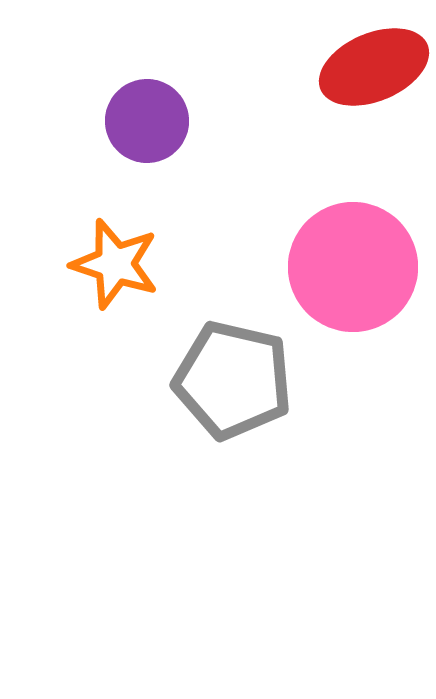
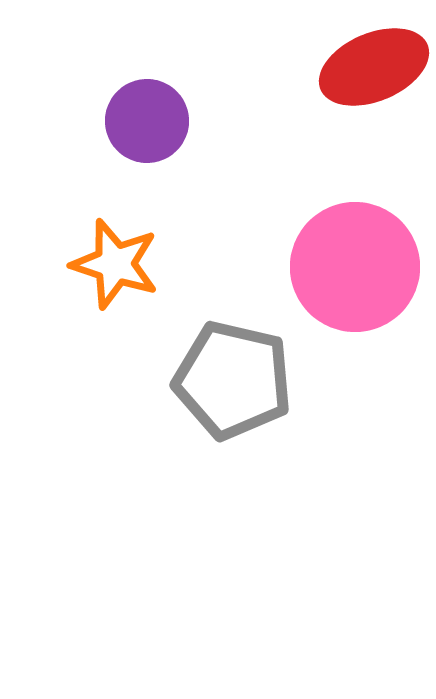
pink circle: moved 2 px right
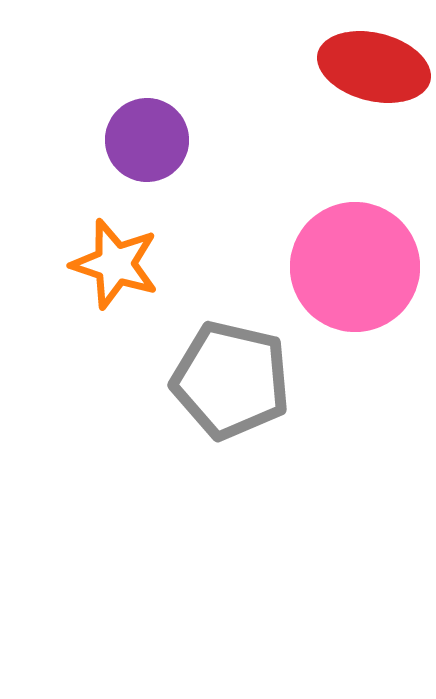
red ellipse: rotated 37 degrees clockwise
purple circle: moved 19 px down
gray pentagon: moved 2 px left
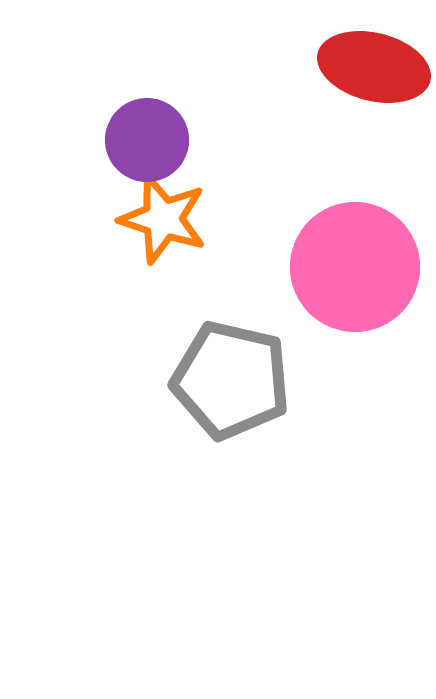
orange star: moved 48 px right, 45 px up
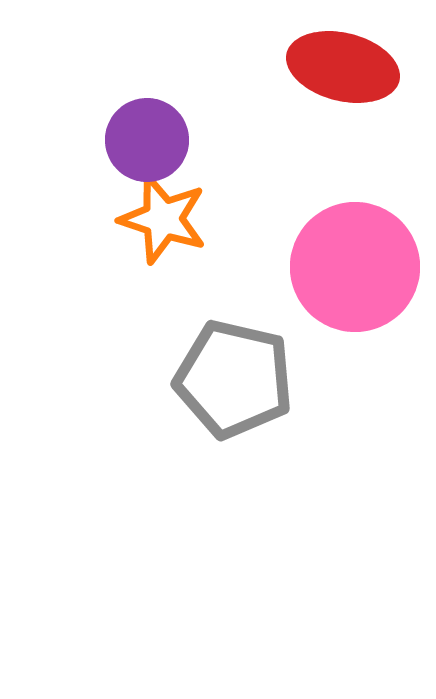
red ellipse: moved 31 px left
gray pentagon: moved 3 px right, 1 px up
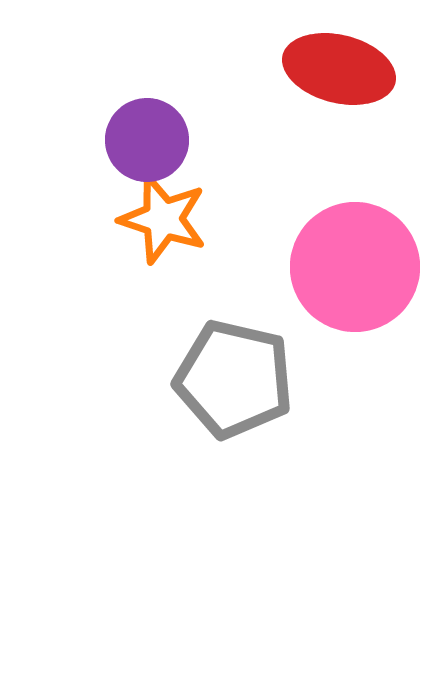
red ellipse: moved 4 px left, 2 px down
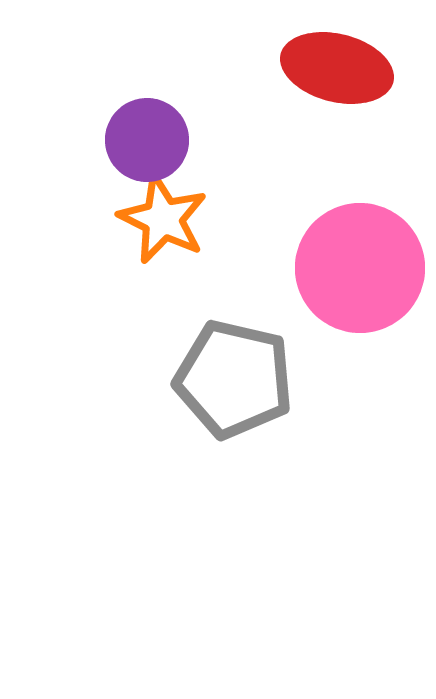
red ellipse: moved 2 px left, 1 px up
orange star: rotated 8 degrees clockwise
pink circle: moved 5 px right, 1 px down
